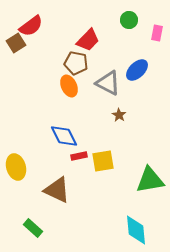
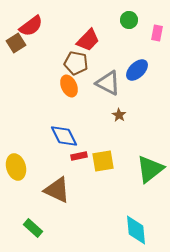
green triangle: moved 11 px up; rotated 28 degrees counterclockwise
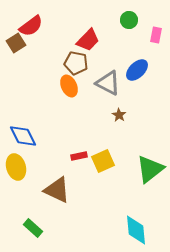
pink rectangle: moved 1 px left, 2 px down
blue diamond: moved 41 px left
yellow square: rotated 15 degrees counterclockwise
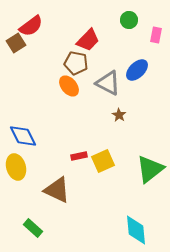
orange ellipse: rotated 15 degrees counterclockwise
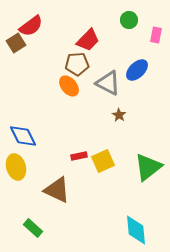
brown pentagon: moved 1 px right, 1 px down; rotated 15 degrees counterclockwise
green triangle: moved 2 px left, 2 px up
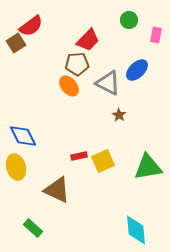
green triangle: rotated 28 degrees clockwise
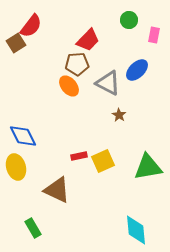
red semicircle: rotated 15 degrees counterclockwise
pink rectangle: moved 2 px left
green rectangle: rotated 18 degrees clockwise
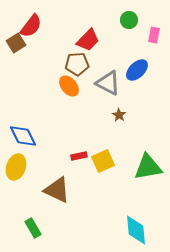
yellow ellipse: rotated 35 degrees clockwise
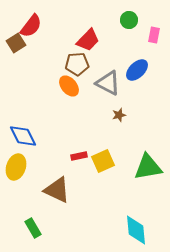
brown star: rotated 24 degrees clockwise
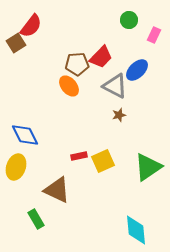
pink rectangle: rotated 14 degrees clockwise
red trapezoid: moved 13 px right, 17 px down
gray triangle: moved 7 px right, 3 px down
blue diamond: moved 2 px right, 1 px up
green triangle: rotated 24 degrees counterclockwise
green rectangle: moved 3 px right, 9 px up
